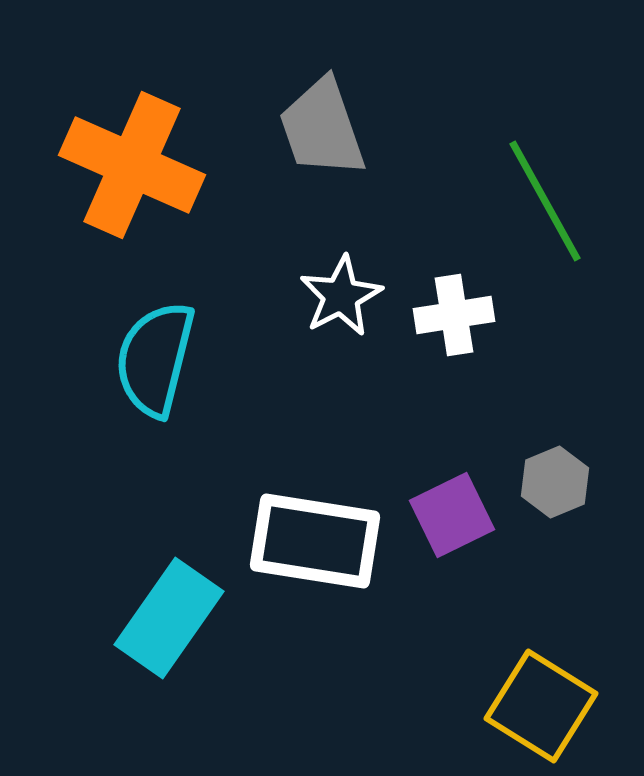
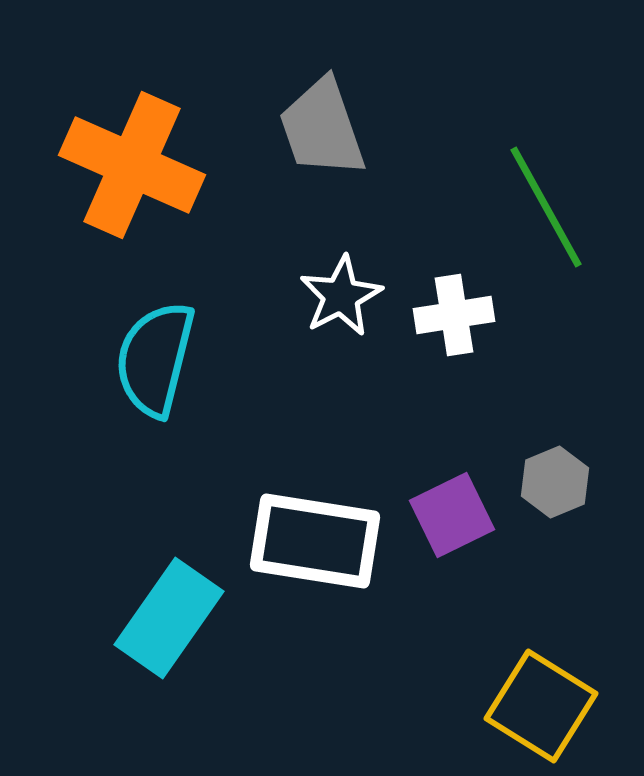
green line: moved 1 px right, 6 px down
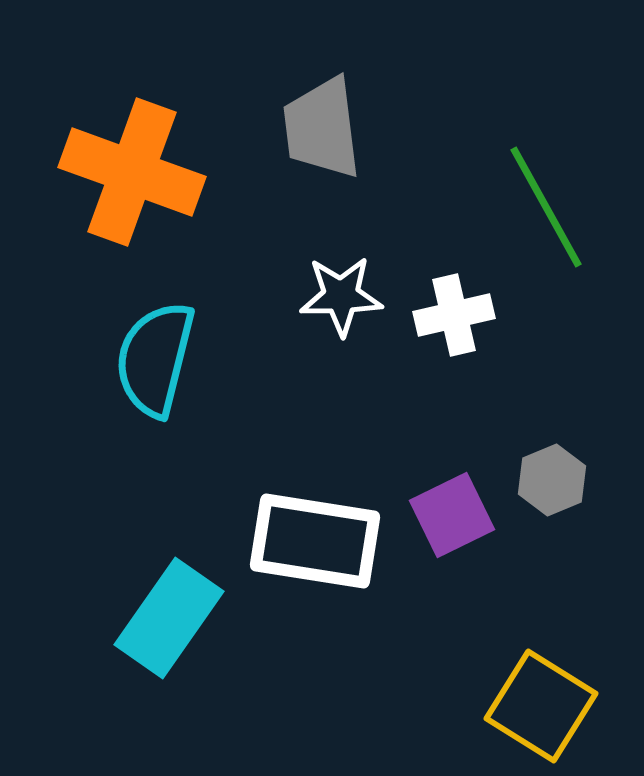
gray trapezoid: rotated 12 degrees clockwise
orange cross: moved 7 px down; rotated 4 degrees counterclockwise
white star: rotated 26 degrees clockwise
white cross: rotated 4 degrees counterclockwise
gray hexagon: moved 3 px left, 2 px up
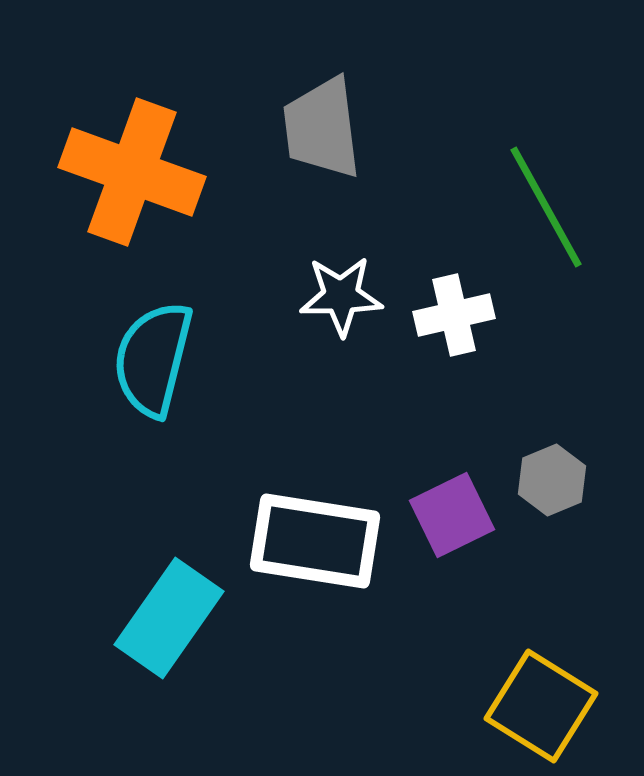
cyan semicircle: moved 2 px left
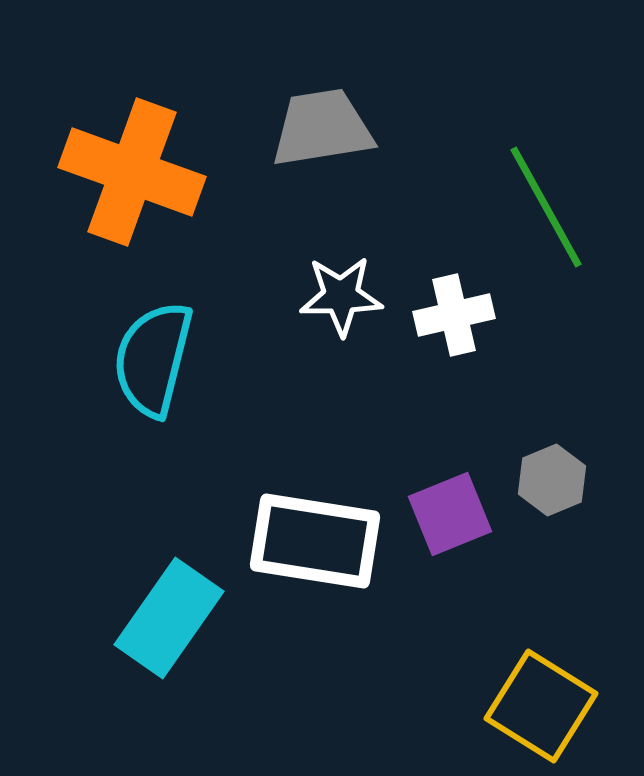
gray trapezoid: rotated 88 degrees clockwise
purple square: moved 2 px left, 1 px up; rotated 4 degrees clockwise
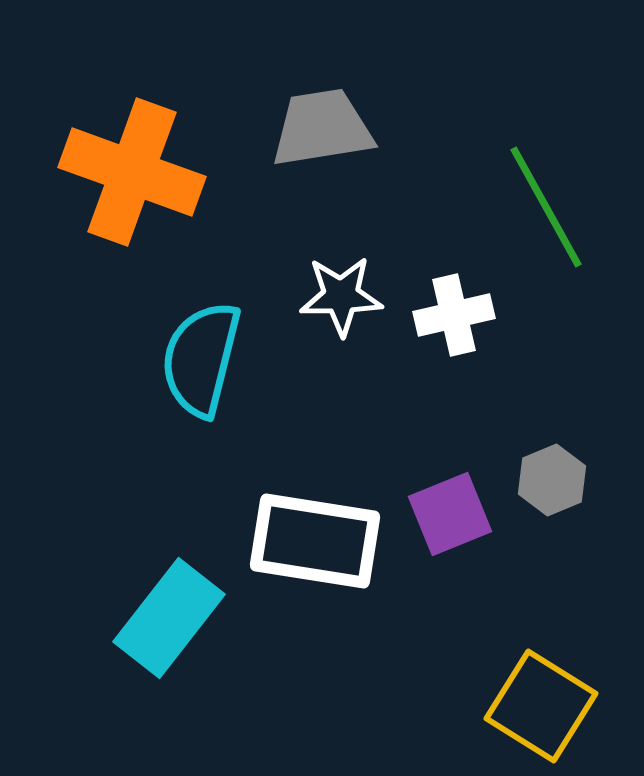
cyan semicircle: moved 48 px right
cyan rectangle: rotated 3 degrees clockwise
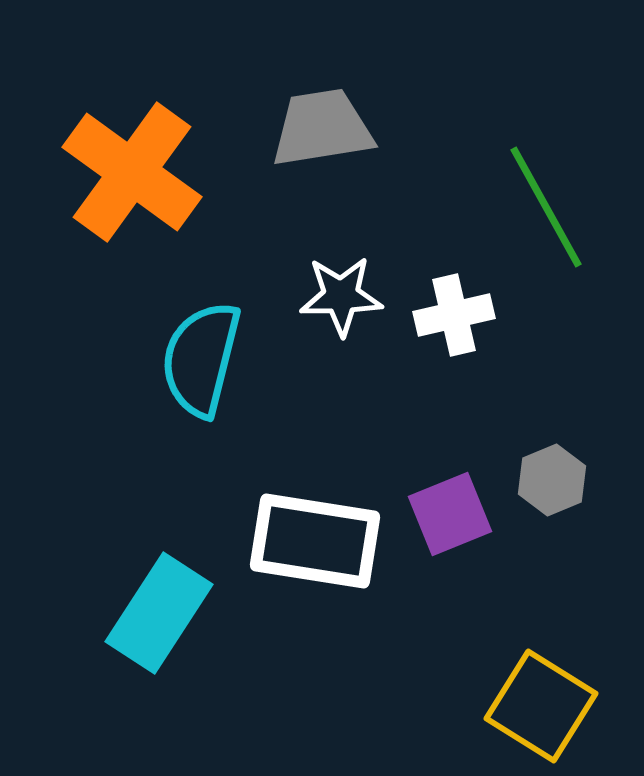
orange cross: rotated 16 degrees clockwise
cyan rectangle: moved 10 px left, 5 px up; rotated 5 degrees counterclockwise
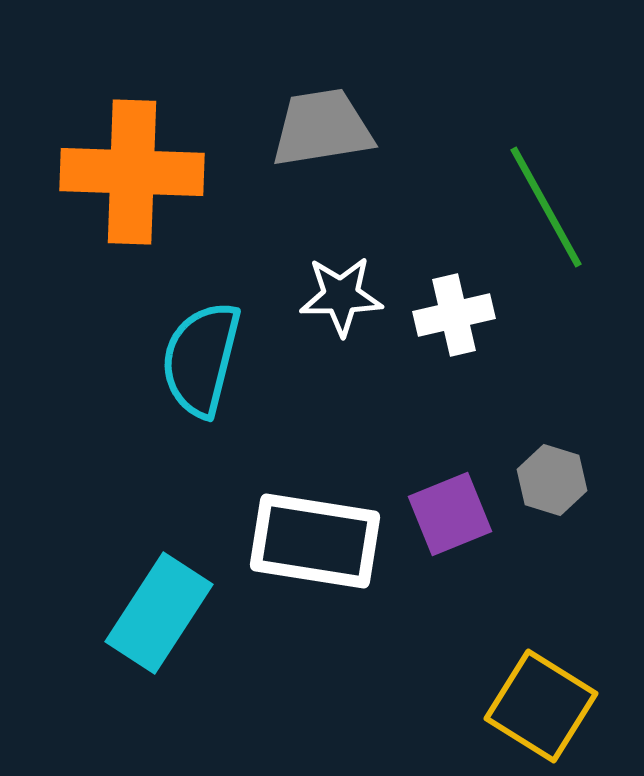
orange cross: rotated 34 degrees counterclockwise
gray hexagon: rotated 20 degrees counterclockwise
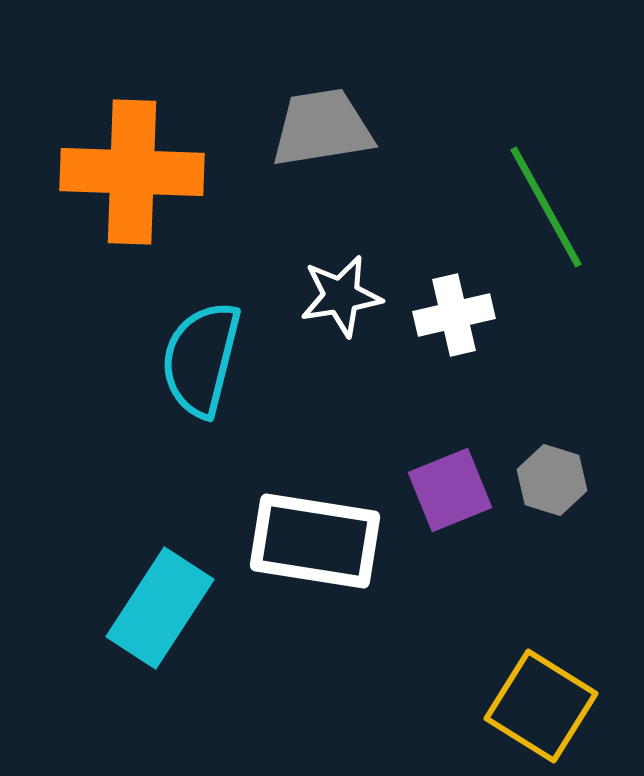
white star: rotated 8 degrees counterclockwise
purple square: moved 24 px up
cyan rectangle: moved 1 px right, 5 px up
